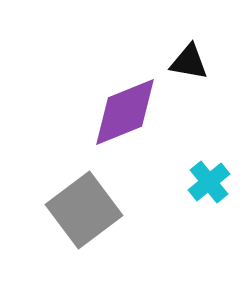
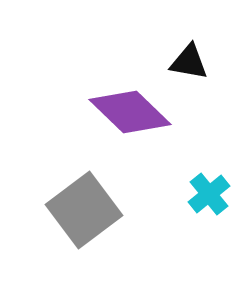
purple diamond: moved 5 px right; rotated 66 degrees clockwise
cyan cross: moved 12 px down
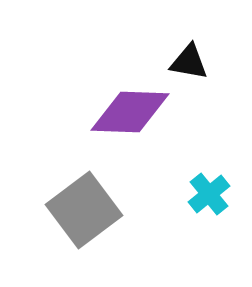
purple diamond: rotated 42 degrees counterclockwise
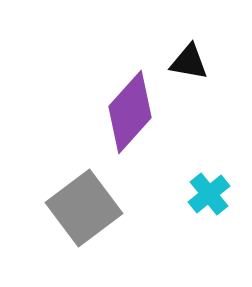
purple diamond: rotated 50 degrees counterclockwise
gray square: moved 2 px up
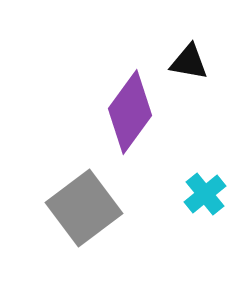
purple diamond: rotated 6 degrees counterclockwise
cyan cross: moved 4 px left
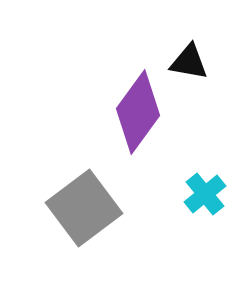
purple diamond: moved 8 px right
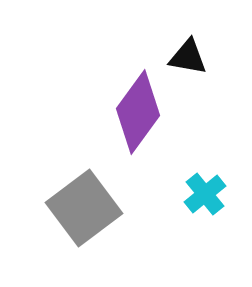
black triangle: moved 1 px left, 5 px up
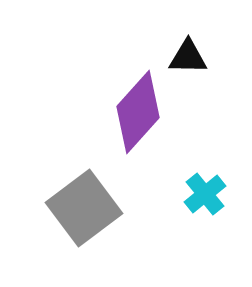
black triangle: rotated 9 degrees counterclockwise
purple diamond: rotated 6 degrees clockwise
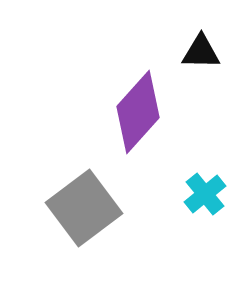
black triangle: moved 13 px right, 5 px up
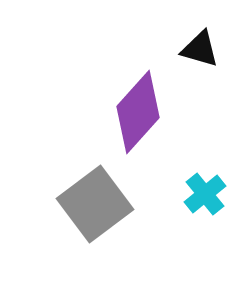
black triangle: moved 1 px left, 3 px up; rotated 15 degrees clockwise
gray square: moved 11 px right, 4 px up
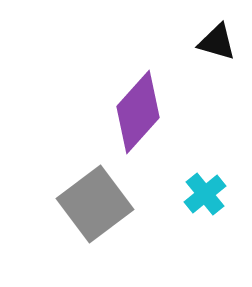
black triangle: moved 17 px right, 7 px up
